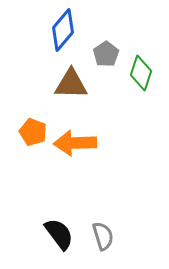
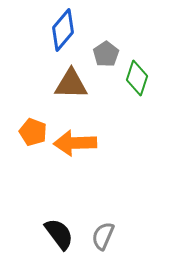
green diamond: moved 4 px left, 5 px down
gray semicircle: rotated 140 degrees counterclockwise
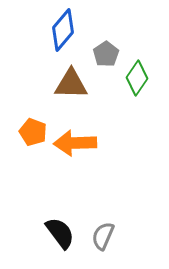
green diamond: rotated 16 degrees clockwise
black semicircle: moved 1 px right, 1 px up
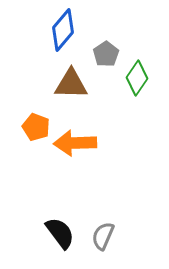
orange pentagon: moved 3 px right, 5 px up
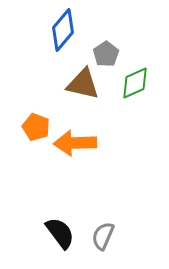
green diamond: moved 2 px left, 5 px down; rotated 32 degrees clockwise
brown triangle: moved 12 px right; rotated 12 degrees clockwise
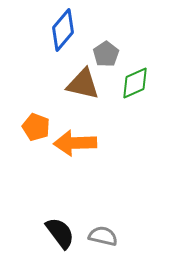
gray semicircle: rotated 80 degrees clockwise
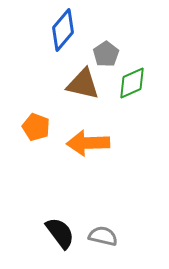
green diamond: moved 3 px left
orange arrow: moved 13 px right
